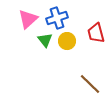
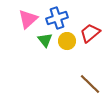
red trapezoid: moved 6 px left; rotated 65 degrees clockwise
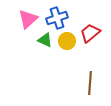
green triangle: rotated 28 degrees counterclockwise
brown line: moved 1 px up; rotated 50 degrees clockwise
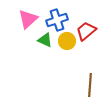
blue cross: moved 2 px down
red trapezoid: moved 4 px left, 2 px up
brown line: moved 2 px down
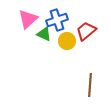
green triangle: moved 1 px left, 6 px up
